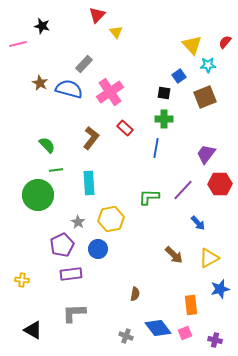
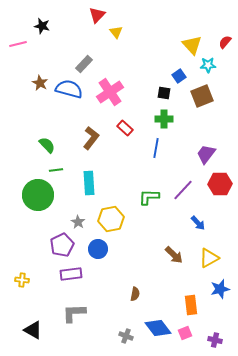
brown square at (205, 97): moved 3 px left, 1 px up
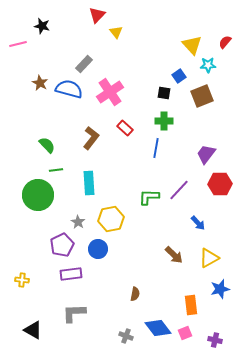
green cross at (164, 119): moved 2 px down
purple line at (183, 190): moved 4 px left
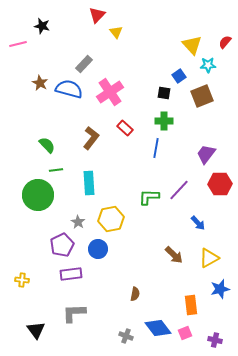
black triangle at (33, 330): moved 3 px right; rotated 24 degrees clockwise
